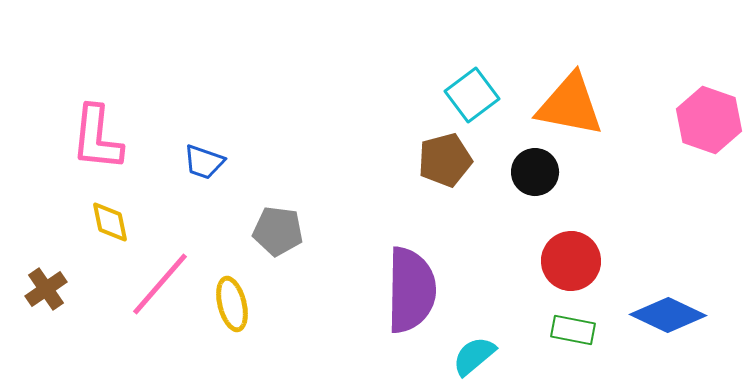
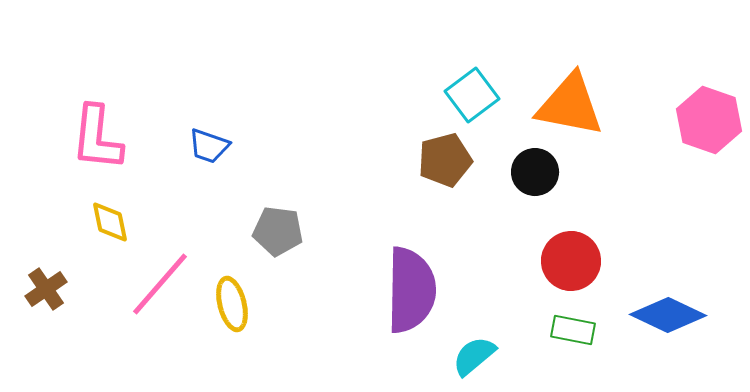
blue trapezoid: moved 5 px right, 16 px up
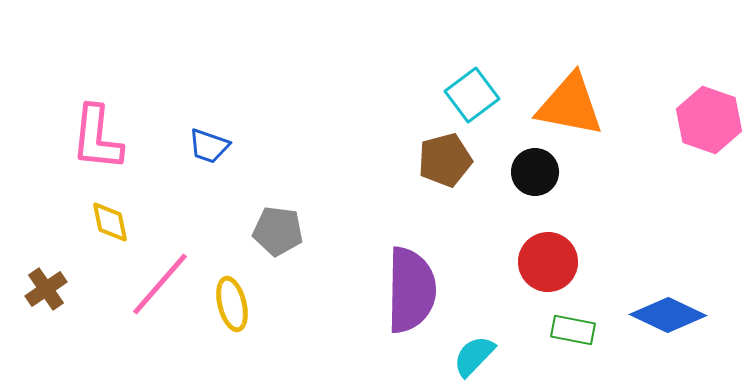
red circle: moved 23 px left, 1 px down
cyan semicircle: rotated 6 degrees counterclockwise
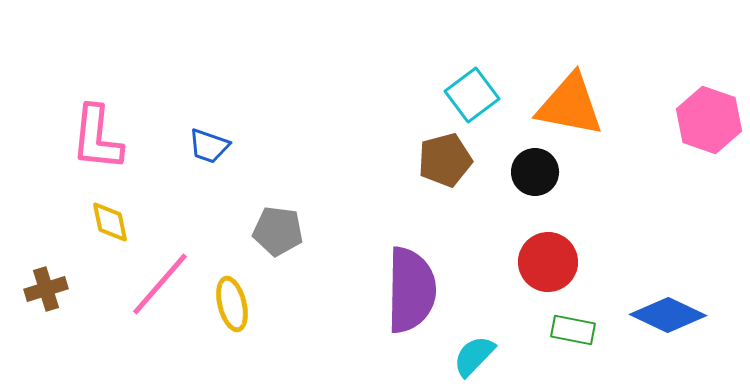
brown cross: rotated 18 degrees clockwise
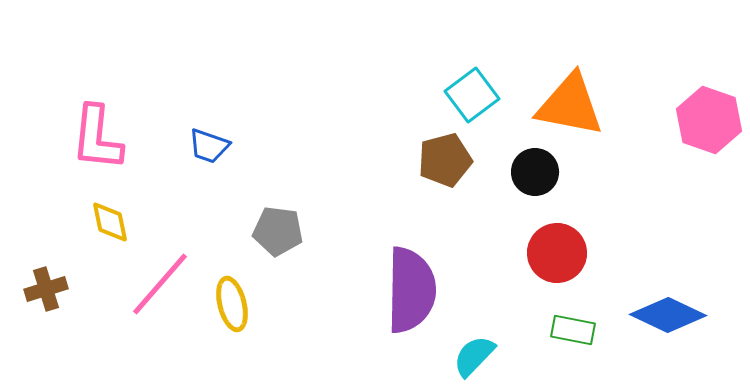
red circle: moved 9 px right, 9 px up
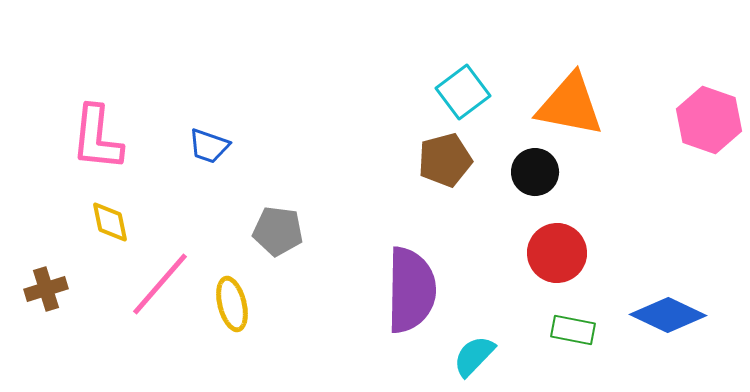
cyan square: moved 9 px left, 3 px up
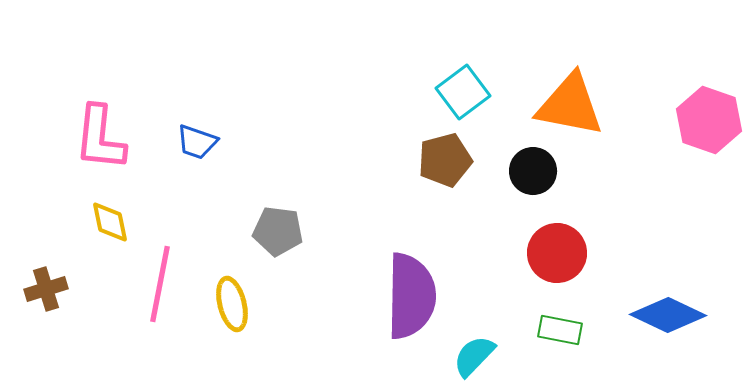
pink L-shape: moved 3 px right
blue trapezoid: moved 12 px left, 4 px up
black circle: moved 2 px left, 1 px up
pink line: rotated 30 degrees counterclockwise
purple semicircle: moved 6 px down
green rectangle: moved 13 px left
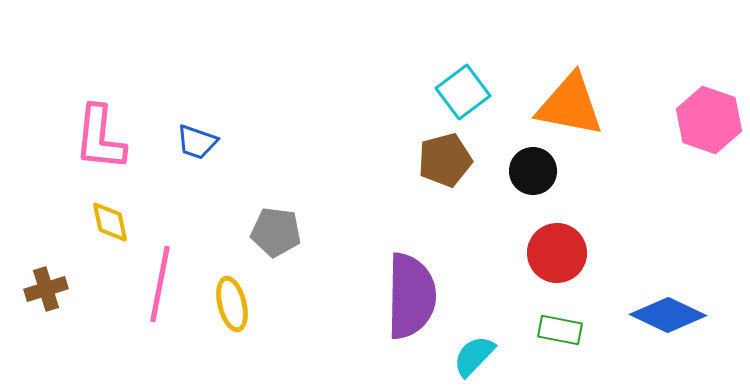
gray pentagon: moved 2 px left, 1 px down
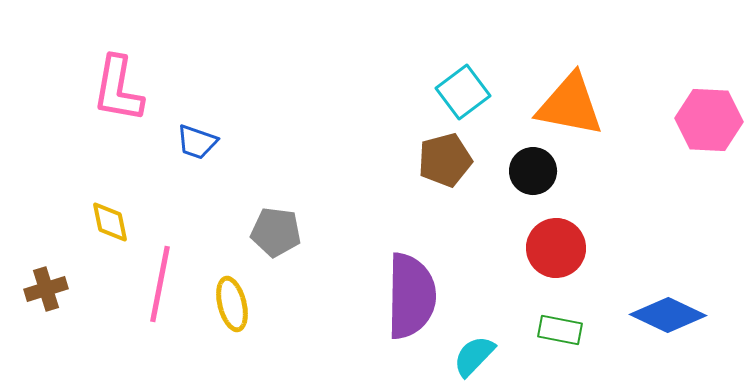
pink hexagon: rotated 16 degrees counterclockwise
pink L-shape: moved 18 px right, 49 px up; rotated 4 degrees clockwise
red circle: moved 1 px left, 5 px up
